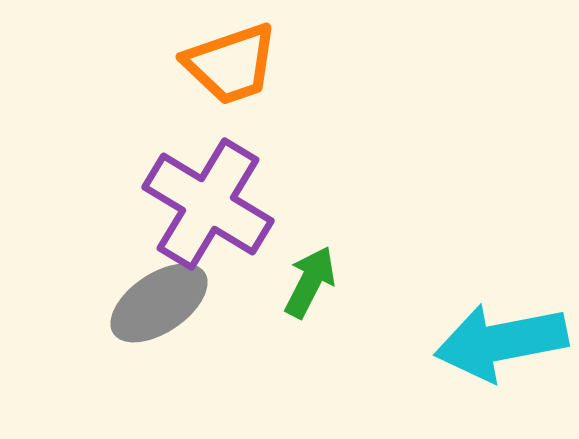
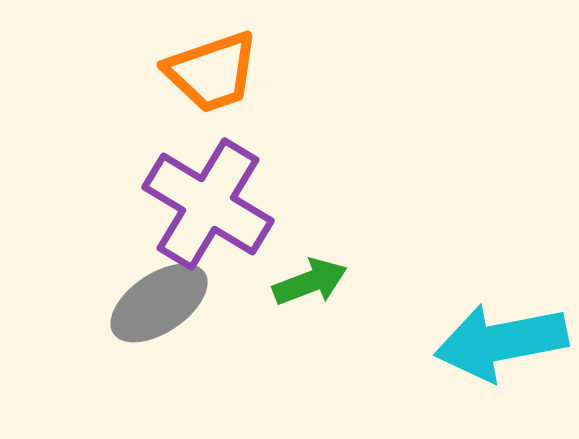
orange trapezoid: moved 19 px left, 8 px down
green arrow: rotated 42 degrees clockwise
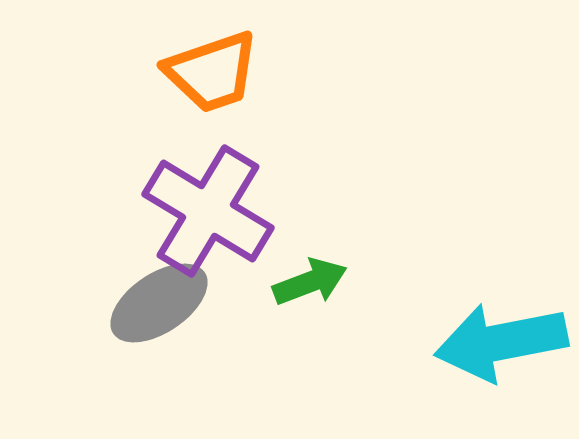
purple cross: moved 7 px down
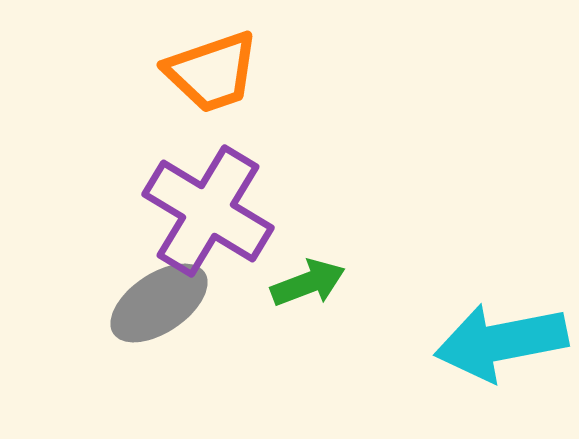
green arrow: moved 2 px left, 1 px down
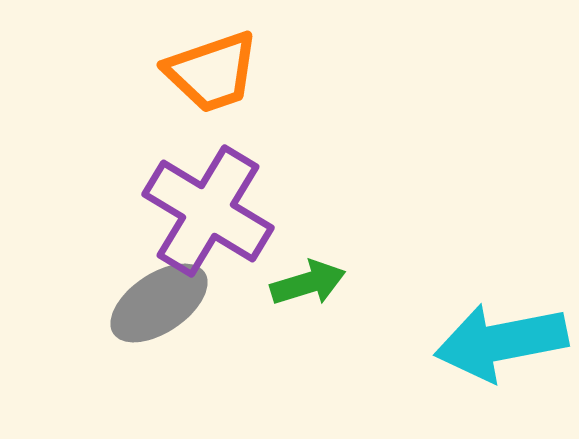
green arrow: rotated 4 degrees clockwise
